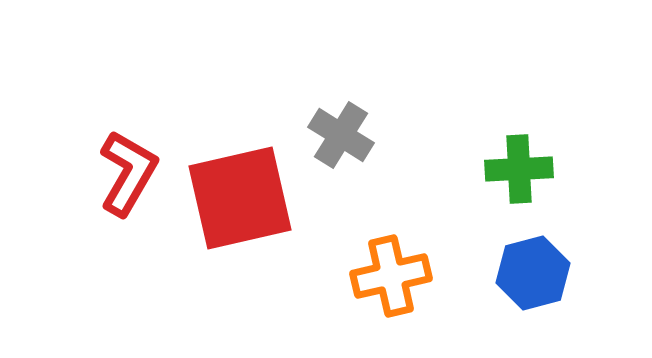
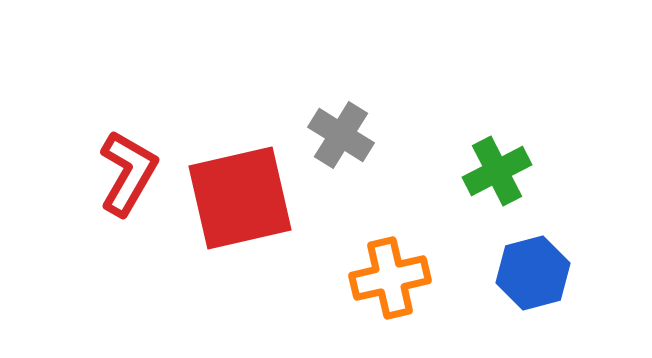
green cross: moved 22 px left, 2 px down; rotated 24 degrees counterclockwise
orange cross: moved 1 px left, 2 px down
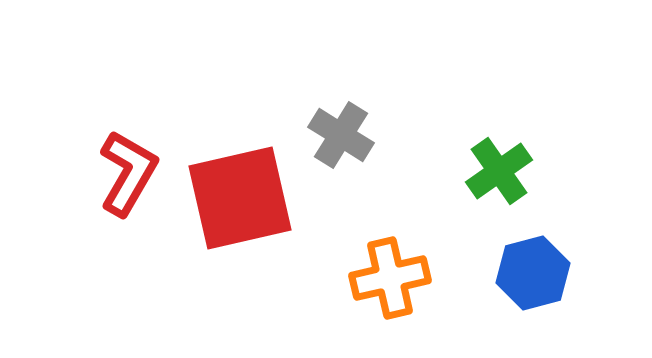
green cross: moved 2 px right; rotated 8 degrees counterclockwise
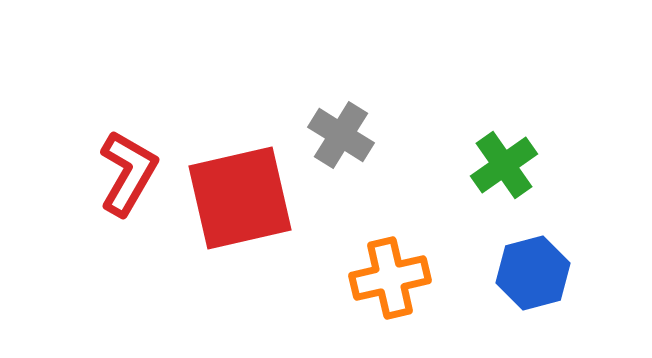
green cross: moved 5 px right, 6 px up
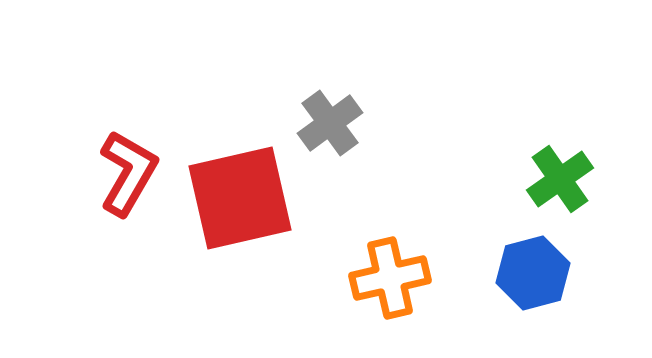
gray cross: moved 11 px left, 12 px up; rotated 22 degrees clockwise
green cross: moved 56 px right, 14 px down
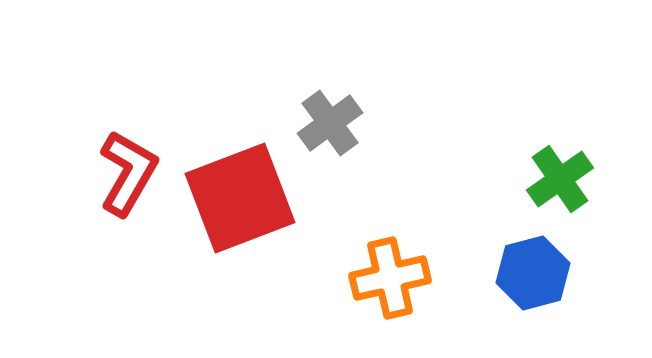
red square: rotated 8 degrees counterclockwise
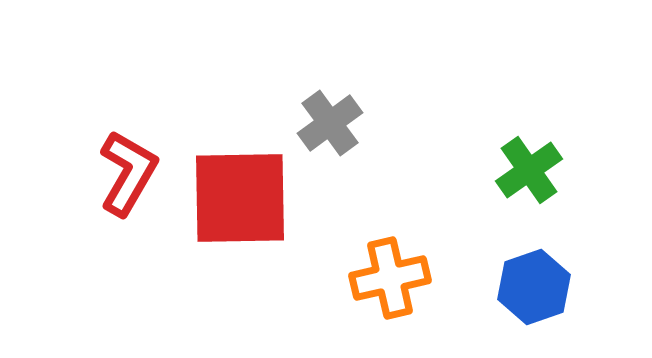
green cross: moved 31 px left, 9 px up
red square: rotated 20 degrees clockwise
blue hexagon: moved 1 px right, 14 px down; rotated 4 degrees counterclockwise
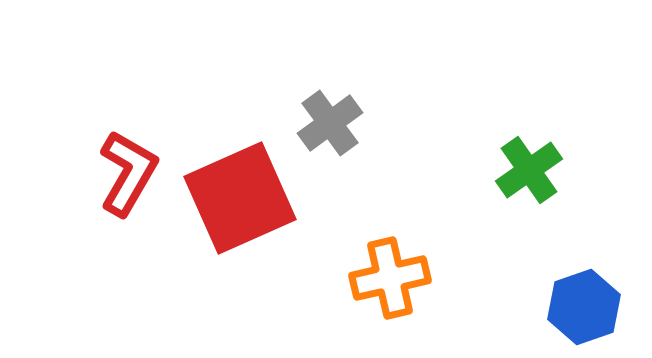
red square: rotated 23 degrees counterclockwise
blue hexagon: moved 50 px right, 20 px down
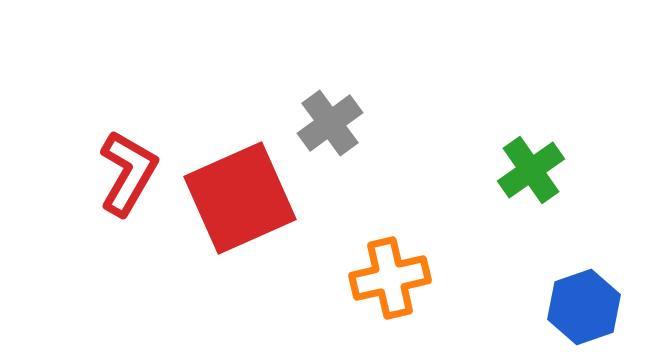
green cross: moved 2 px right
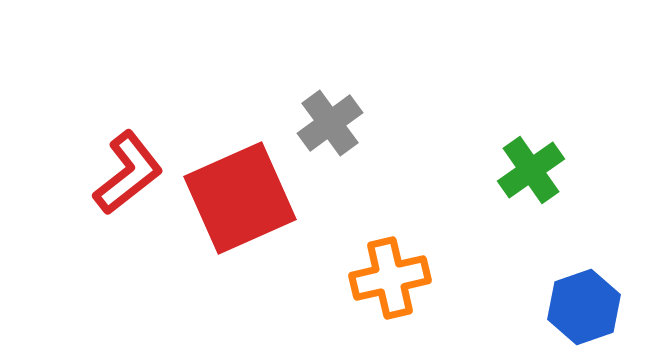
red L-shape: rotated 22 degrees clockwise
